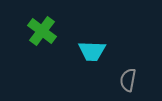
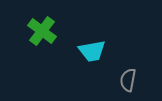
cyan trapezoid: rotated 12 degrees counterclockwise
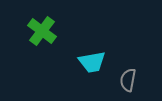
cyan trapezoid: moved 11 px down
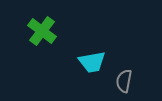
gray semicircle: moved 4 px left, 1 px down
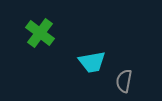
green cross: moved 2 px left, 2 px down
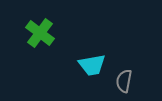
cyan trapezoid: moved 3 px down
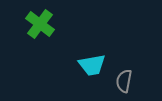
green cross: moved 9 px up
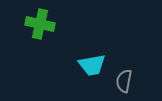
green cross: rotated 24 degrees counterclockwise
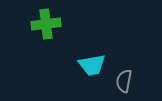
green cross: moved 6 px right; rotated 20 degrees counterclockwise
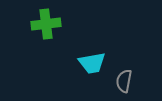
cyan trapezoid: moved 2 px up
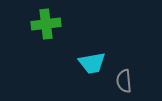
gray semicircle: rotated 15 degrees counterclockwise
